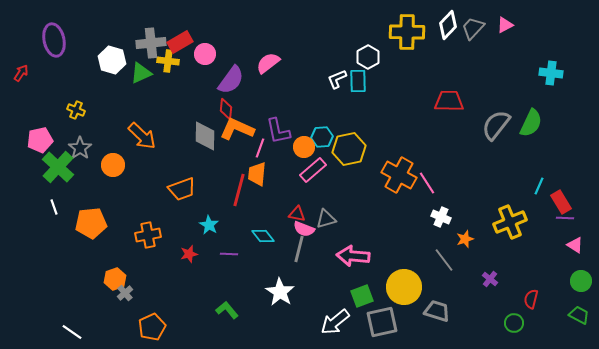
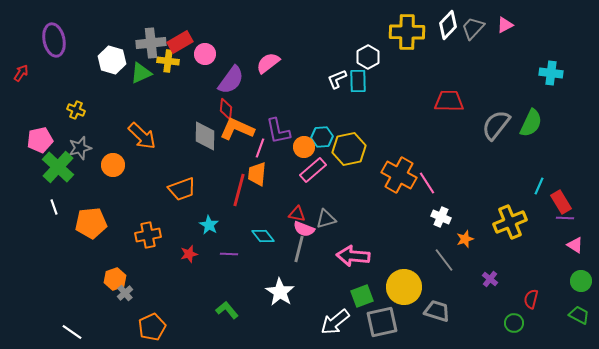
gray star at (80, 148): rotated 20 degrees clockwise
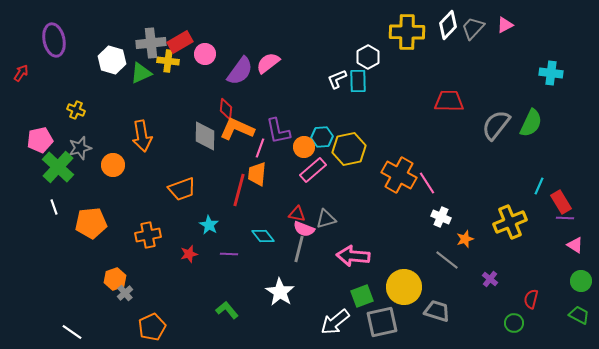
purple semicircle at (231, 80): moved 9 px right, 9 px up
orange arrow at (142, 136): rotated 36 degrees clockwise
gray line at (444, 260): moved 3 px right; rotated 15 degrees counterclockwise
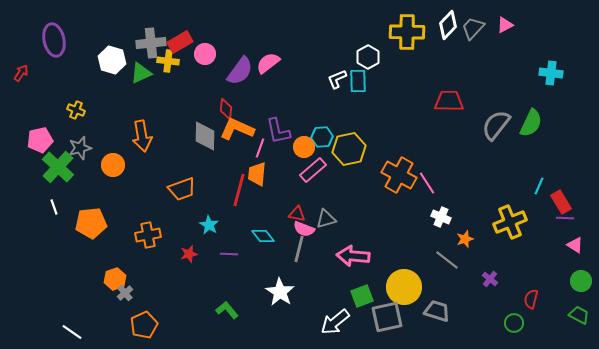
gray square at (382, 322): moved 5 px right, 5 px up
orange pentagon at (152, 327): moved 8 px left, 2 px up
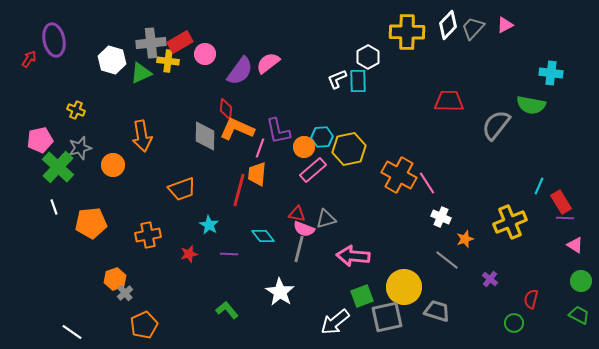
red arrow at (21, 73): moved 8 px right, 14 px up
green semicircle at (531, 123): moved 18 px up; rotated 76 degrees clockwise
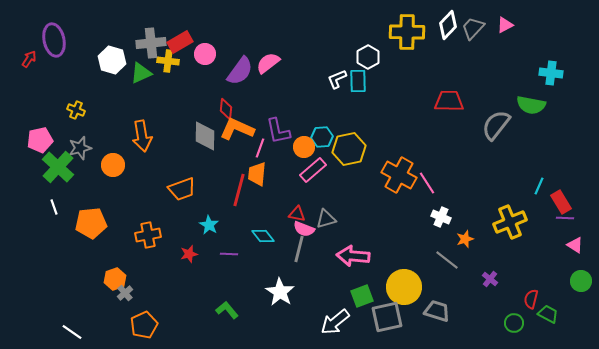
green trapezoid at (579, 315): moved 31 px left, 1 px up
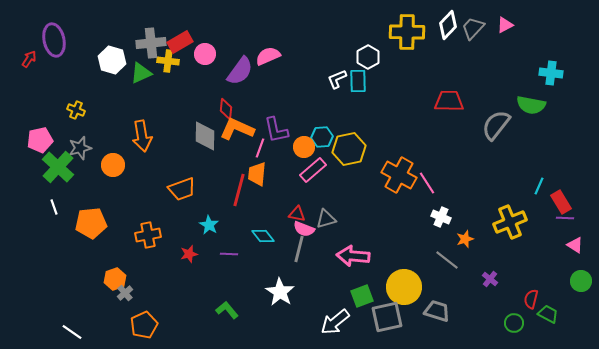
pink semicircle at (268, 63): moved 7 px up; rotated 15 degrees clockwise
purple L-shape at (278, 131): moved 2 px left, 1 px up
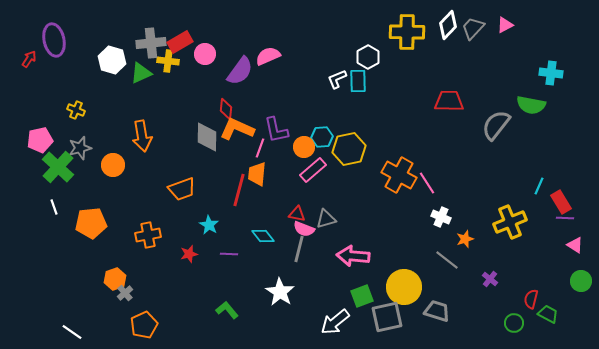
gray diamond at (205, 136): moved 2 px right, 1 px down
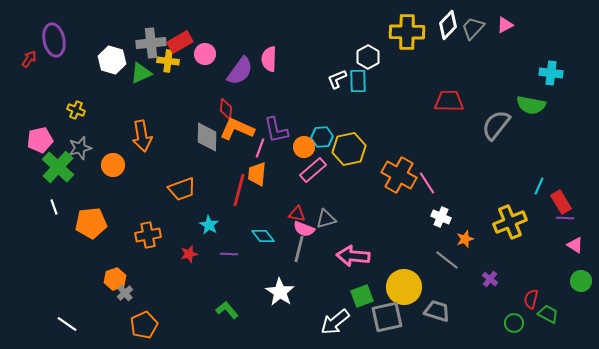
pink semicircle at (268, 56): moved 1 px right, 3 px down; rotated 65 degrees counterclockwise
white line at (72, 332): moved 5 px left, 8 px up
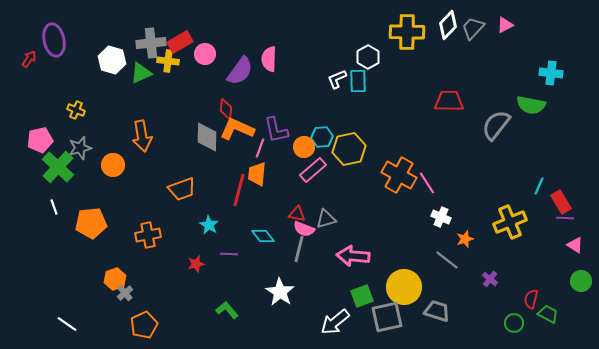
red star at (189, 254): moved 7 px right, 10 px down
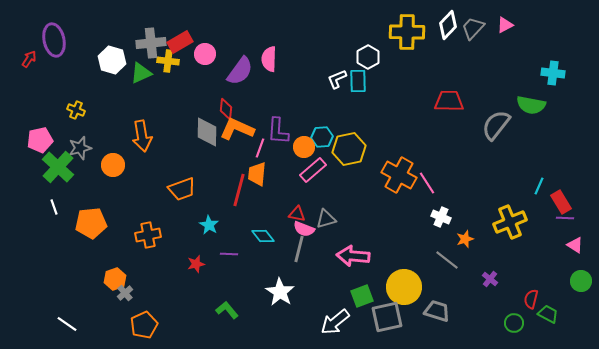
cyan cross at (551, 73): moved 2 px right
purple L-shape at (276, 130): moved 2 px right, 1 px down; rotated 16 degrees clockwise
gray diamond at (207, 137): moved 5 px up
